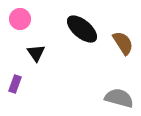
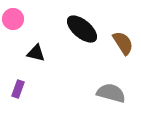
pink circle: moved 7 px left
black triangle: rotated 42 degrees counterclockwise
purple rectangle: moved 3 px right, 5 px down
gray semicircle: moved 8 px left, 5 px up
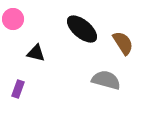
gray semicircle: moved 5 px left, 13 px up
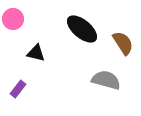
purple rectangle: rotated 18 degrees clockwise
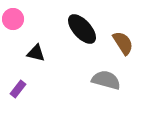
black ellipse: rotated 8 degrees clockwise
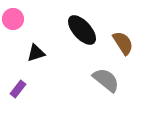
black ellipse: moved 1 px down
black triangle: rotated 30 degrees counterclockwise
gray semicircle: rotated 24 degrees clockwise
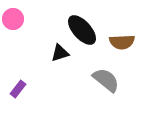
brown semicircle: moved 1 px left, 1 px up; rotated 120 degrees clockwise
black triangle: moved 24 px right
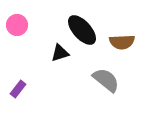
pink circle: moved 4 px right, 6 px down
